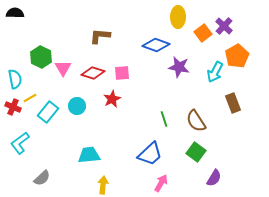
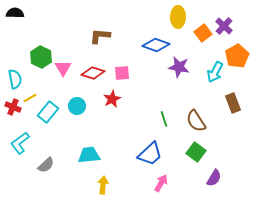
gray semicircle: moved 4 px right, 13 px up
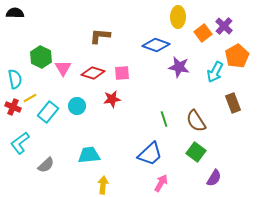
red star: rotated 18 degrees clockwise
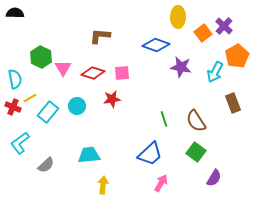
purple star: moved 2 px right
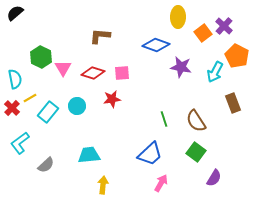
black semicircle: rotated 42 degrees counterclockwise
orange pentagon: rotated 15 degrees counterclockwise
red cross: moved 1 px left, 1 px down; rotated 21 degrees clockwise
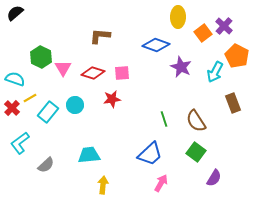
purple star: rotated 15 degrees clockwise
cyan semicircle: rotated 60 degrees counterclockwise
cyan circle: moved 2 px left, 1 px up
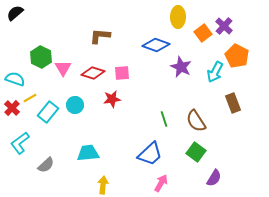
cyan trapezoid: moved 1 px left, 2 px up
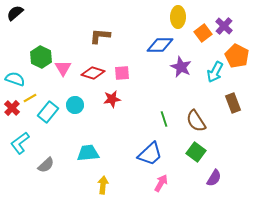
blue diamond: moved 4 px right; rotated 20 degrees counterclockwise
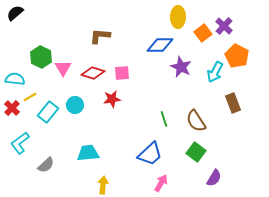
cyan semicircle: rotated 12 degrees counterclockwise
yellow line: moved 1 px up
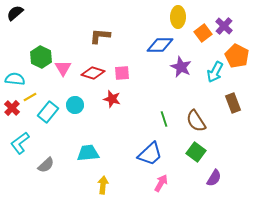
red star: rotated 24 degrees clockwise
